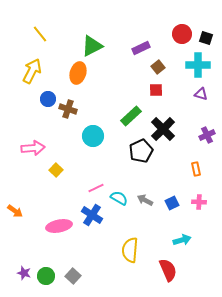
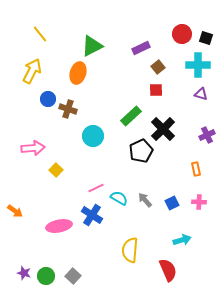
gray arrow: rotated 21 degrees clockwise
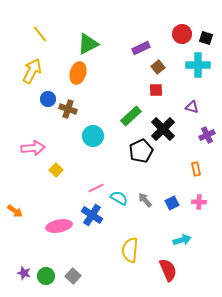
green triangle: moved 4 px left, 2 px up
purple triangle: moved 9 px left, 13 px down
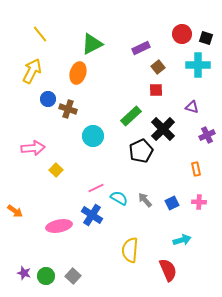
green triangle: moved 4 px right
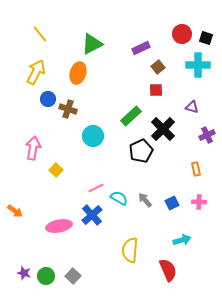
yellow arrow: moved 4 px right, 1 px down
pink arrow: rotated 75 degrees counterclockwise
blue cross: rotated 15 degrees clockwise
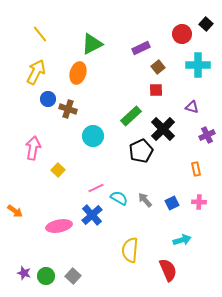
black square: moved 14 px up; rotated 24 degrees clockwise
yellow square: moved 2 px right
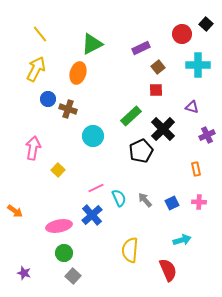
yellow arrow: moved 3 px up
cyan semicircle: rotated 36 degrees clockwise
green circle: moved 18 px right, 23 px up
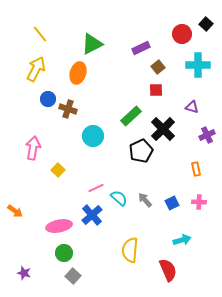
cyan semicircle: rotated 24 degrees counterclockwise
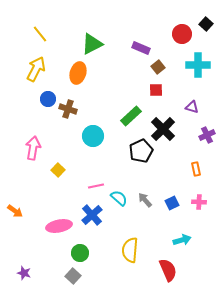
purple rectangle: rotated 48 degrees clockwise
pink line: moved 2 px up; rotated 14 degrees clockwise
green circle: moved 16 px right
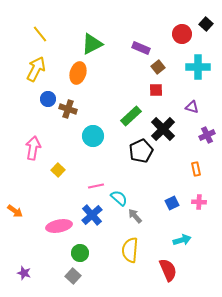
cyan cross: moved 2 px down
gray arrow: moved 10 px left, 16 px down
